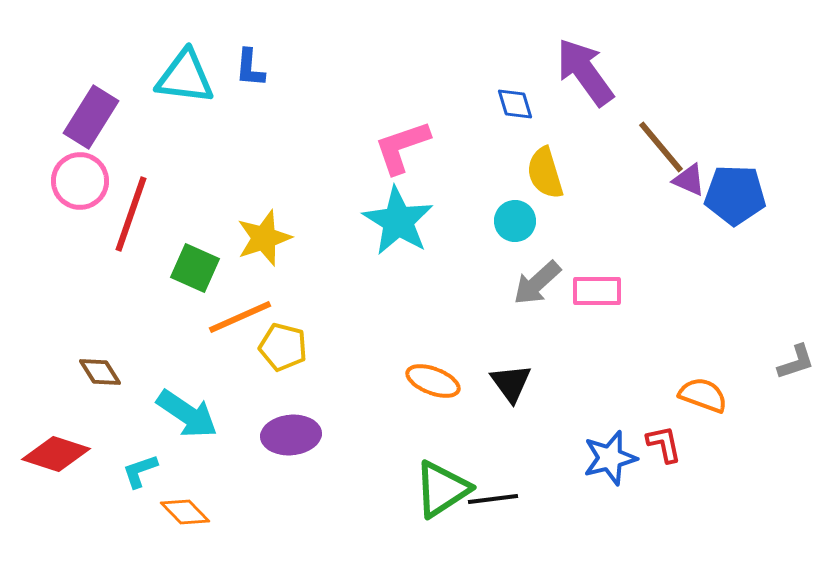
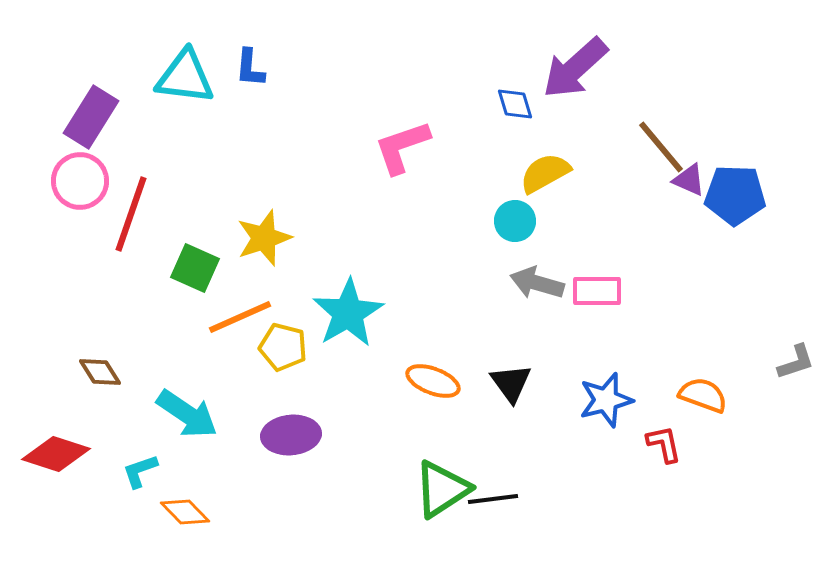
purple arrow: moved 10 px left, 4 px up; rotated 96 degrees counterclockwise
yellow semicircle: rotated 78 degrees clockwise
cyan star: moved 50 px left, 92 px down; rotated 10 degrees clockwise
gray arrow: rotated 58 degrees clockwise
blue star: moved 4 px left, 58 px up
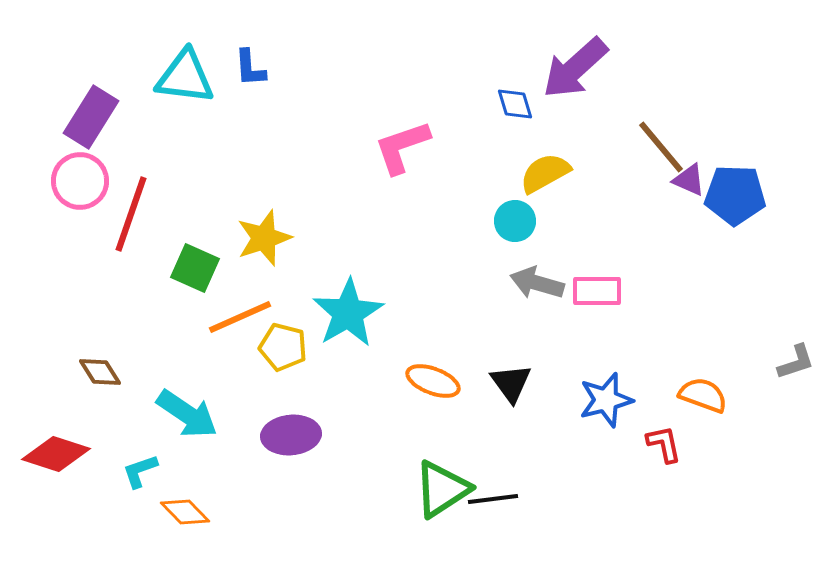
blue L-shape: rotated 9 degrees counterclockwise
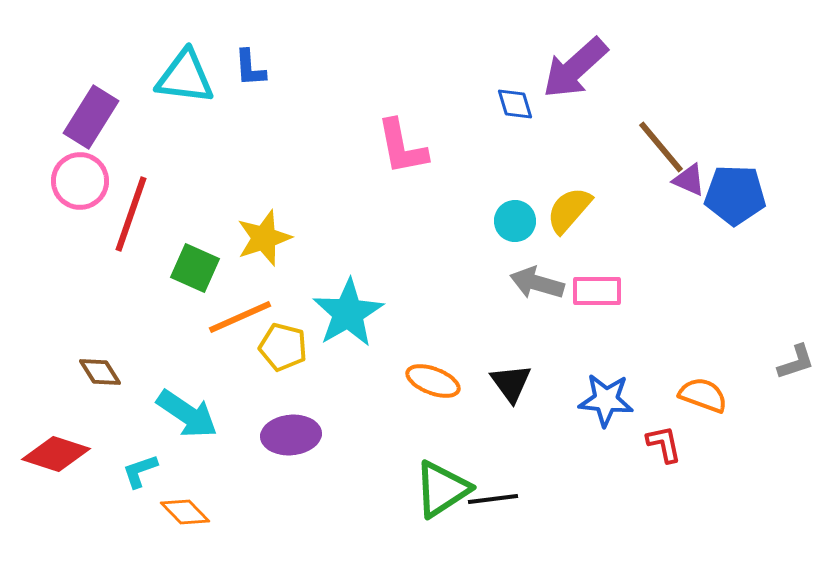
pink L-shape: rotated 82 degrees counterclockwise
yellow semicircle: moved 24 px right, 37 px down; rotated 20 degrees counterclockwise
blue star: rotated 20 degrees clockwise
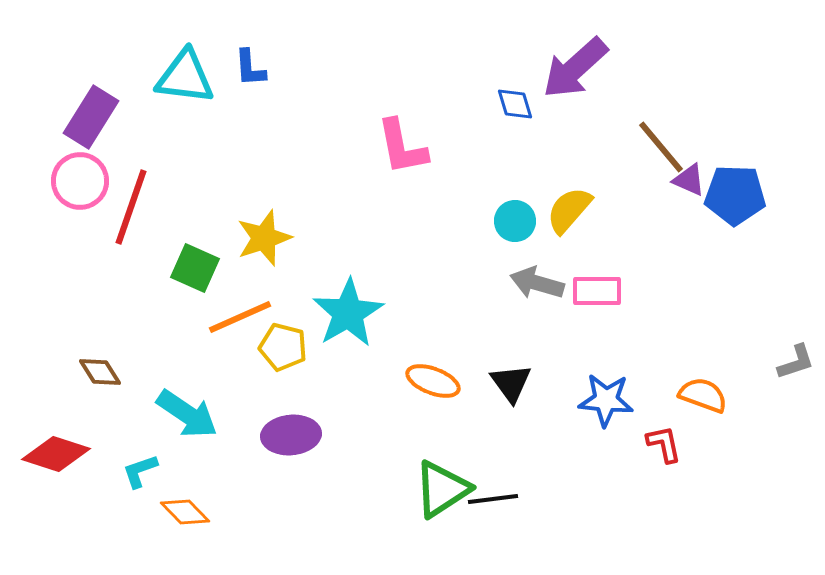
red line: moved 7 px up
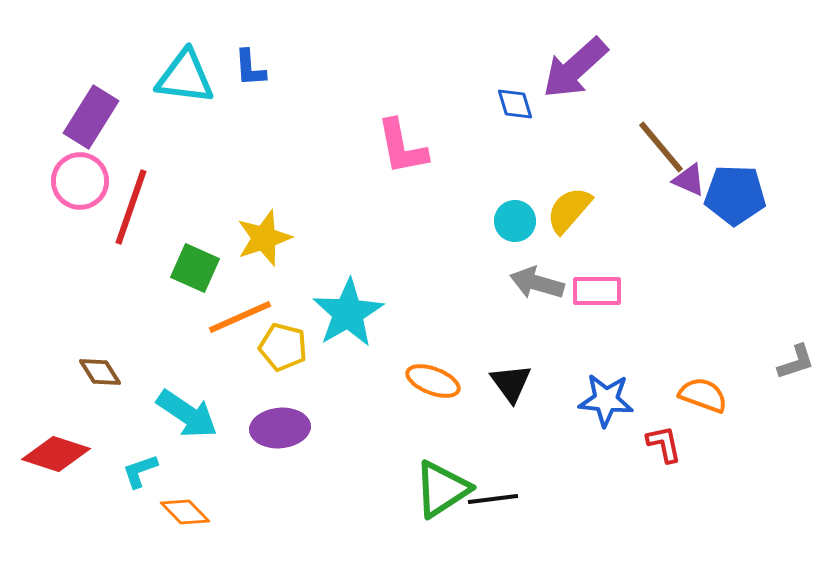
purple ellipse: moved 11 px left, 7 px up
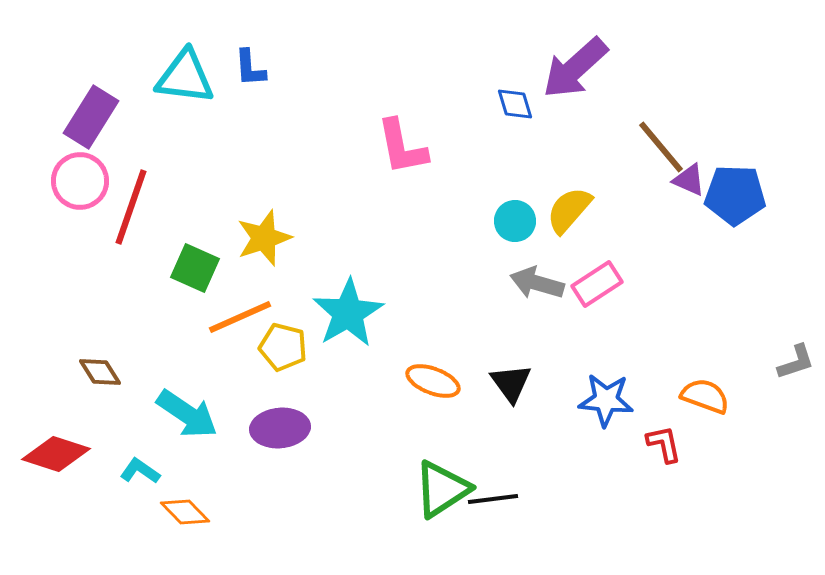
pink rectangle: moved 7 px up; rotated 33 degrees counterclockwise
orange semicircle: moved 2 px right, 1 px down
cyan L-shape: rotated 54 degrees clockwise
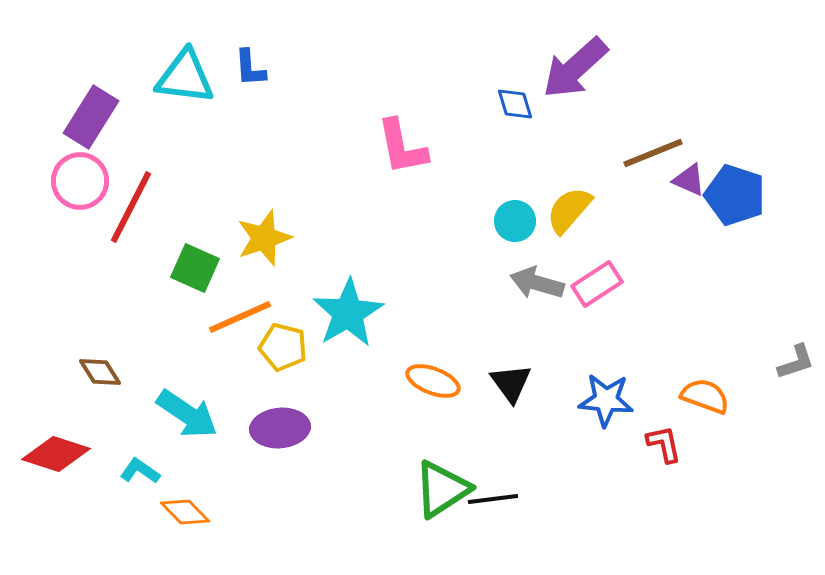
brown line: moved 8 px left, 6 px down; rotated 72 degrees counterclockwise
blue pentagon: rotated 16 degrees clockwise
red line: rotated 8 degrees clockwise
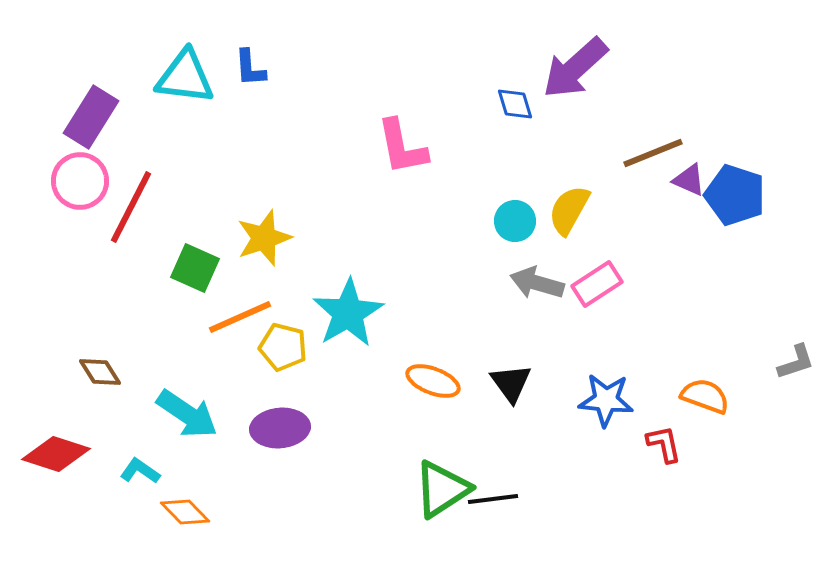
yellow semicircle: rotated 12 degrees counterclockwise
